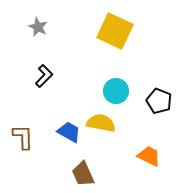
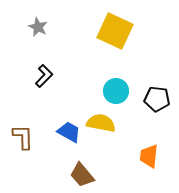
black pentagon: moved 2 px left, 2 px up; rotated 15 degrees counterclockwise
orange trapezoid: rotated 110 degrees counterclockwise
brown trapezoid: moved 1 px left, 1 px down; rotated 16 degrees counterclockwise
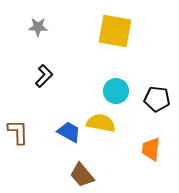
gray star: rotated 24 degrees counterclockwise
yellow square: rotated 15 degrees counterclockwise
brown L-shape: moved 5 px left, 5 px up
orange trapezoid: moved 2 px right, 7 px up
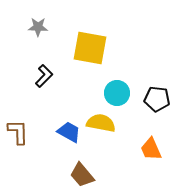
yellow square: moved 25 px left, 17 px down
cyan circle: moved 1 px right, 2 px down
orange trapezoid: rotated 30 degrees counterclockwise
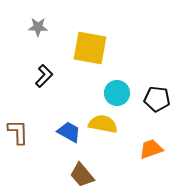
yellow semicircle: moved 2 px right, 1 px down
orange trapezoid: rotated 95 degrees clockwise
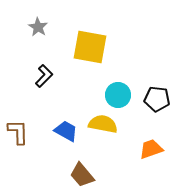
gray star: rotated 30 degrees clockwise
yellow square: moved 1 px up
cyan circle: moved 1 px right, 2 px down
blue trapezoid: moved 3 px left, 1 px up
